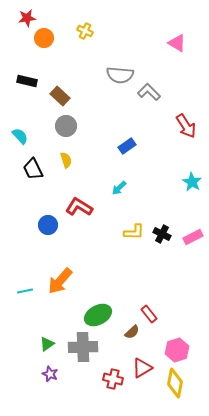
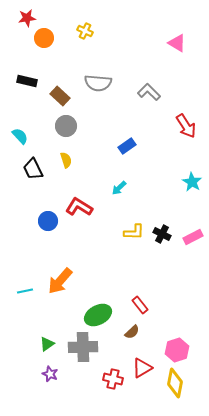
gray semicircle: moved 22 px left, 8 px down
blue circle: moved 4 px up
red rectangle: moved 9 px left, 9 px up
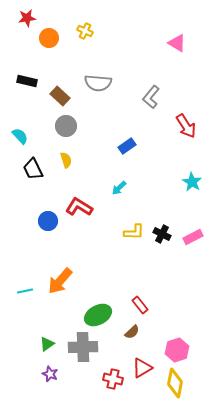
orange circle: moved 5 px right
gray L-shape: moved 2 px right, 5 px down; rotated 95 degrees counterclockwise
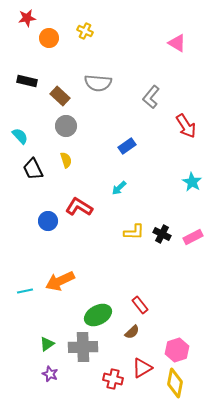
orange arrow: rotated 24 degrees clockwise
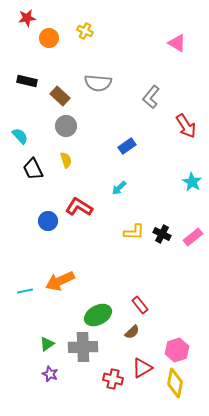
pink rectangle: rotated 12 degrees counterclockwise
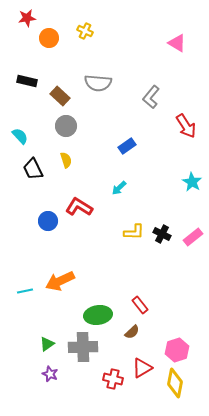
green ellipse: rotated 20 degrees clockwise
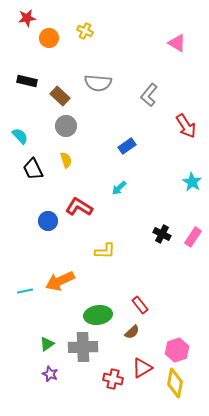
gray L-shape: moved 2 px left, 2 px up
yellow L-shape: moved 29 px left, 19 px down
pink rectangle: rotated 18 degrees counterclockwise
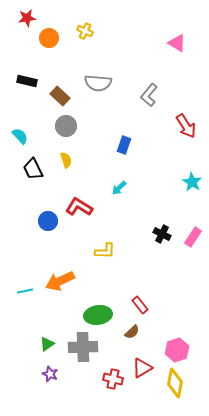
blue rectangle: moved 3 px left, 1 px up; rotated 36 degrees counterclockwise
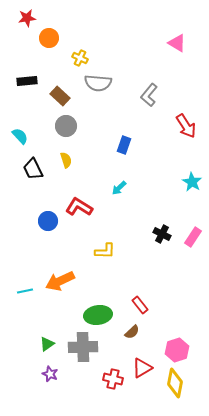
yellow cross: moved 5 px left, 27 px down
black rectangle: rotated 18 degrees counterclockwise
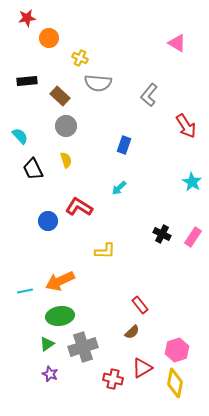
green ellipse: moved 38 px left, 1 px down
gray cross: rotated 16 degrees counterclockwise
